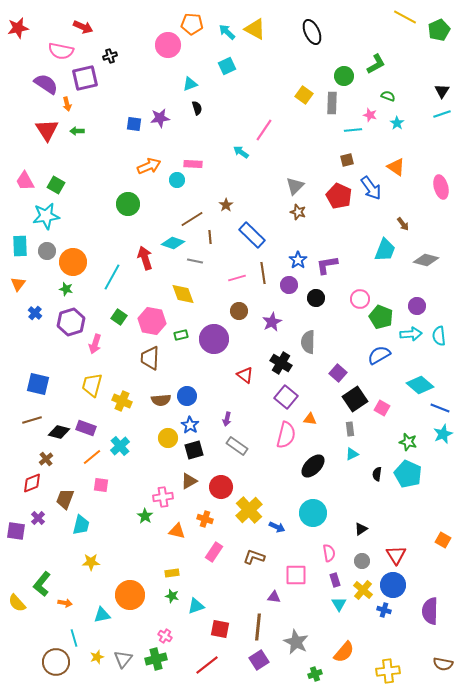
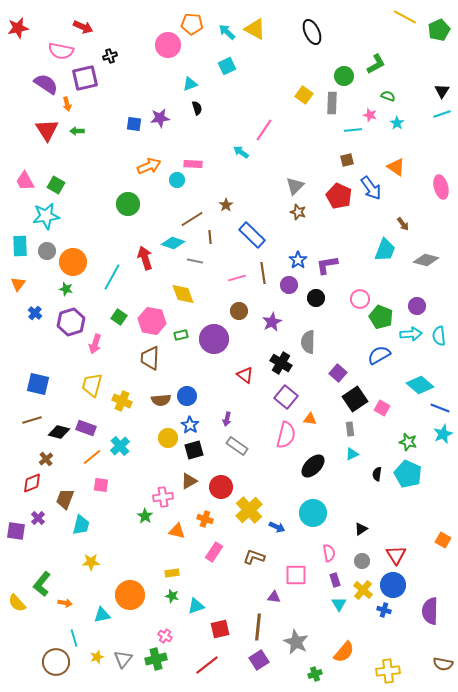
red square at (220, 629): rotated 24 degrees counterclockwise
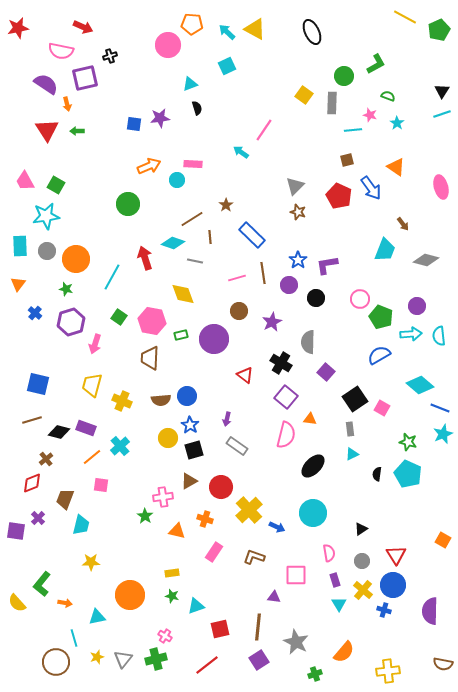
orange circle at (73, 262): moved 3 px right, 3 px up
purple square at (338, 373): moved 12 px left, 1 px up
cyan triangle at (102, 615): moved 5 px left, 2 px down
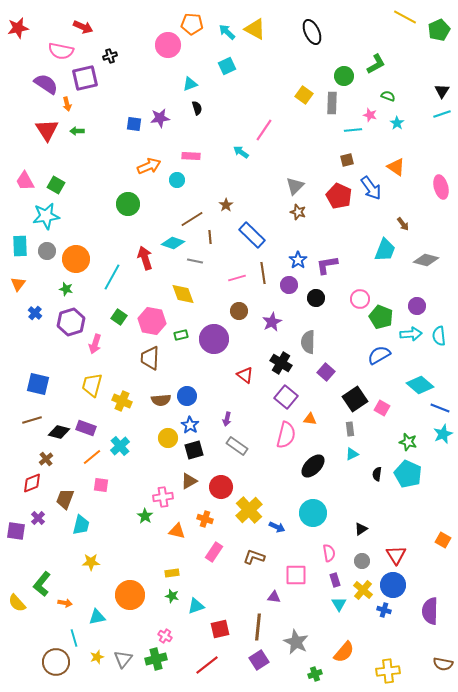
pink rectangle at (193, 164): moved 2 px left, 8 px up
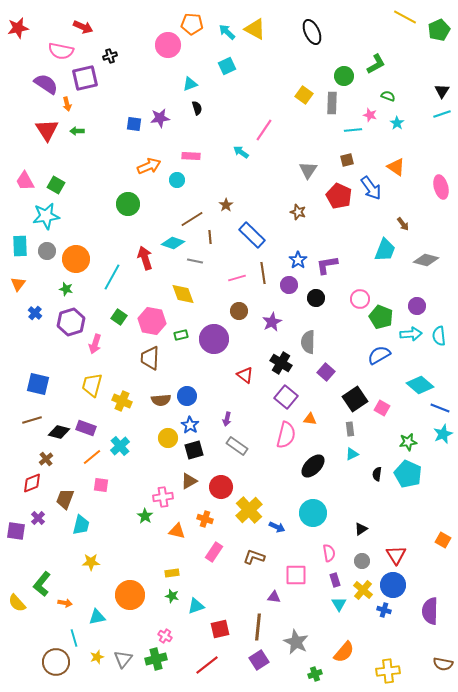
gray triangle at (295, 186): moved 13 px right, 16 px up; rotated 12 degrees counterclockwise
green star at (408, 442): rotated 24 degrees counterclockwise
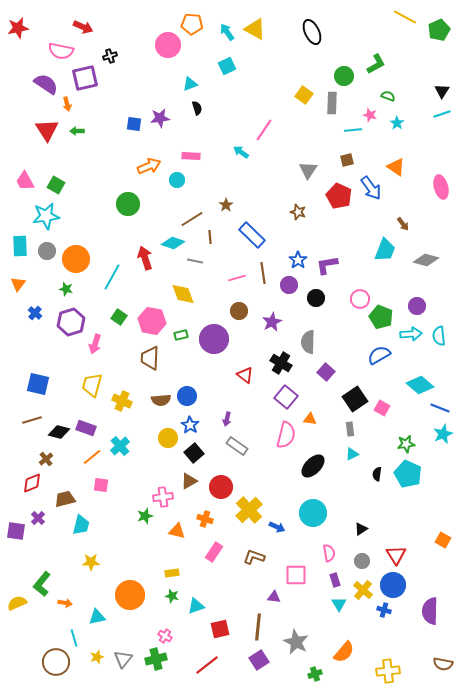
cyan arrow at (227, 32): rotated 12 degrees clockwise
green star at (408, 442): moved 2 px left, 2 px down
black square at (194, 450): moved 3 px down; rotated 24 degrees counterclockwise
brown trapezoid at (65, 499): rotated 55 degrees clockwise
green star at (145, 516): rotated 21 degrees clockwise
yellow semicircle at (17, 603): rotated 108 degrees clockwise
